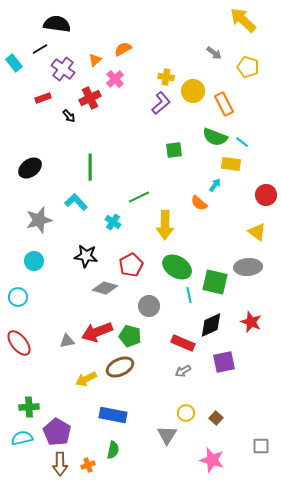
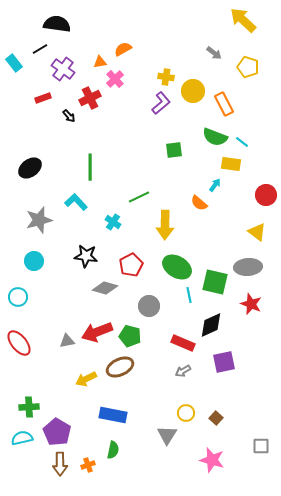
orange triangle at (95, 60): moved 5 px right, 2 px down; rotated 32 degrees clockwise
red star at (251, 322): moved 18 px up
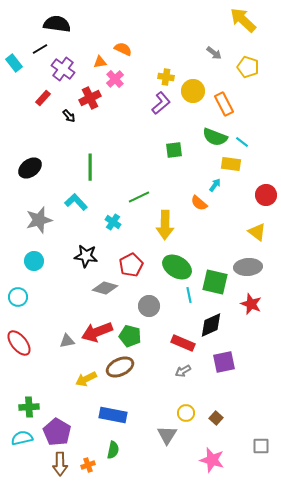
orange semicircle at (123, 49): rotated 54 degrees clockwise
red rectangle at (43, 98): rotated 28 degrees counterclockwise
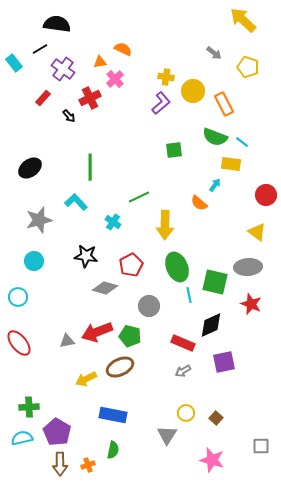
green ellipse at (177, 267): rotated 36 degrees clockwise
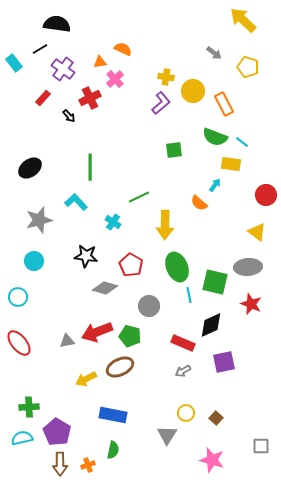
red pentagon at (131, 265): rotated 15 degrees counterclockwise
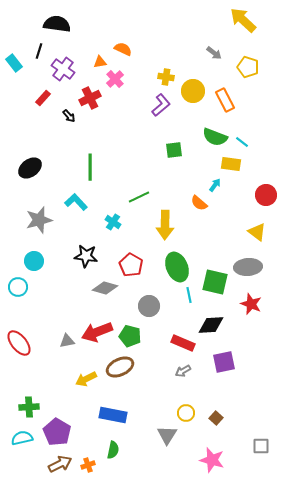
black line at (40, 49): moved 1 px left, 2 px down; rotated 42 degrees counterclockwise
purple L-shape at (161, 103): moved 2 px down
orange rectangle at (224, 104): moved 1 px right, 4 px up
cyan circle at (18, 297): moved 10 px up
black diamond at (211, 325): rotated 20 degrees clockwise
brown arrow at (60, 464): rotated 115 degrees counterclockwise
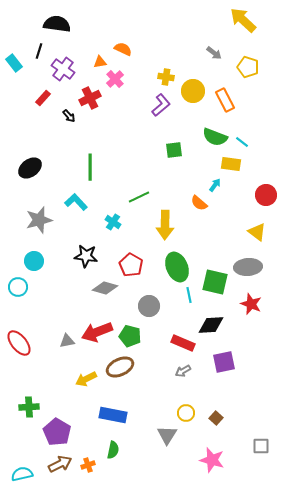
cyan semicircle at (22, 438): moved 36 px down
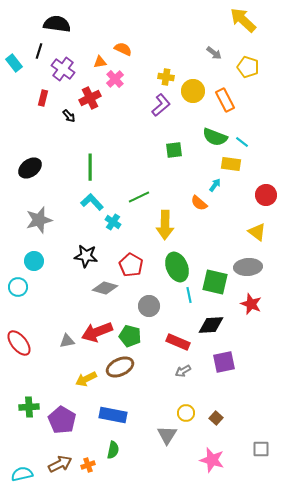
red rectangle at (43, 98): rotated 28 degrees counterclockwise
cyan L-shape at (76, 202): moved 16 px right
red rectangle at (183, 343): moved 5 px left, 1 px up
purple pentagon at (57, 432): moved 5 px right, 12 px up
gray square at (261, 446): moved 3 px down
